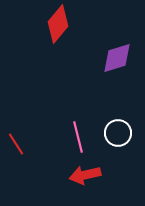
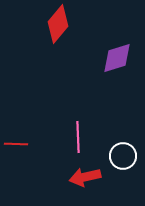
white circle: moved 5 px right, 23 px down
pink line: rotated 12 degrees clockwise
red line: rotated 55 degrees counterclockwise
red arrow: moved 2 px down
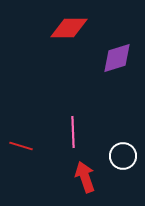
red diamond: moved 11 px right, 4 px down; rotated 51 degrees clockwise
pink line: moved 5 px left, 5 px up
red line: moved 5 px right, 2 px down; rotated 15 degrees clockwise
red arrow: rotated 84 degrees clockwise
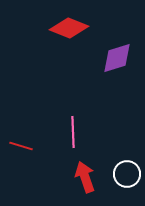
red diamond: rotated 21 degrees clockwise
white circle: moved 4 px right, 18 px down
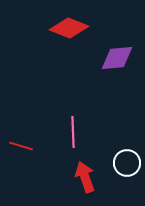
purple diamond: rotated 12 degrees clockwise
white circle: moved 11 px up
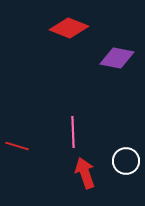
purple diamond: rotated 16 degrees clockwise
red line: moved 4 px left
white circle: moved 1 px left, 2 px up
red arrow: moved 4 px up
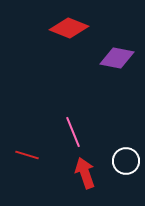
pink line: rotated 20 degrees counterclockwise
red line: moved 10 px right, 9 px down
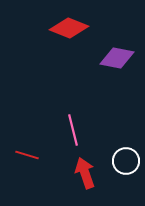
pink line: moved 2 px up; rotated 8 degrees clockwise
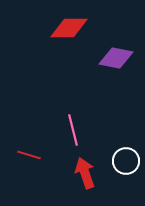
red diamond: rotated 21 degrees counterclockwise
purple diamond: moved 1 px left
red line: moved 2 px right
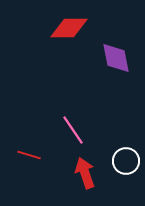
purple diamond: rotated 68 degrees clockwise
pink line: rotated 20 degrees counterclockwise
